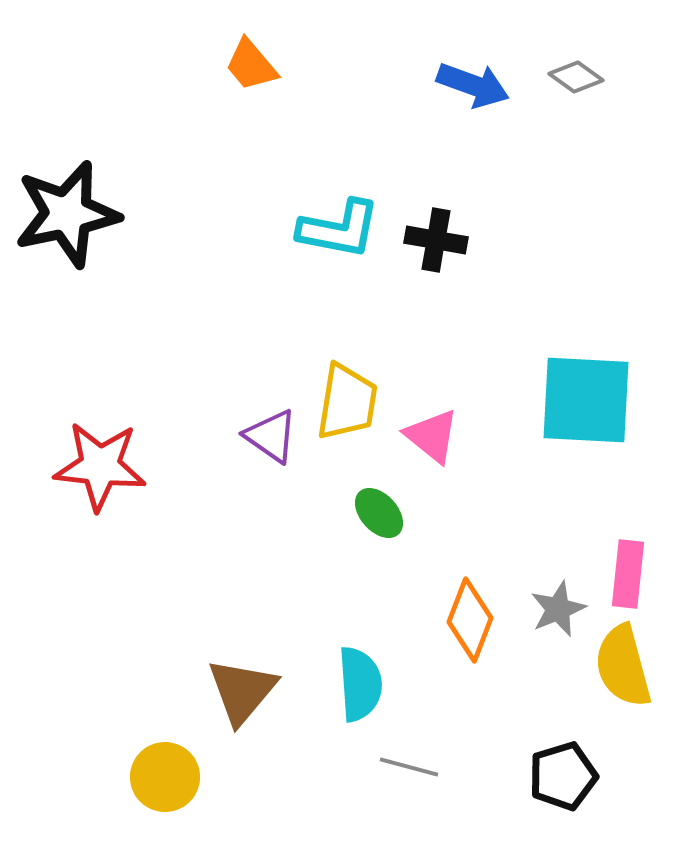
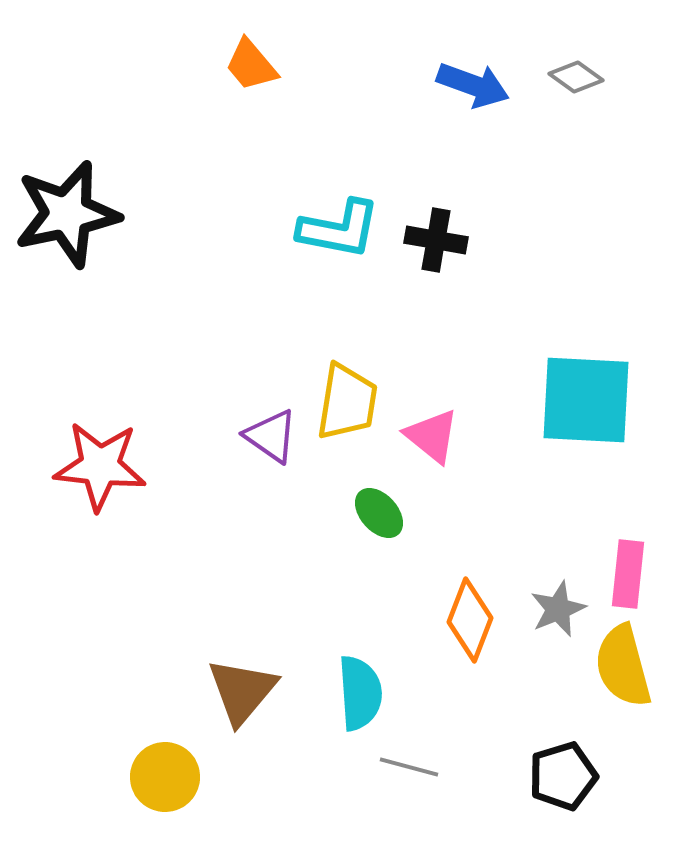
cyan semicircle: moved 9 px down
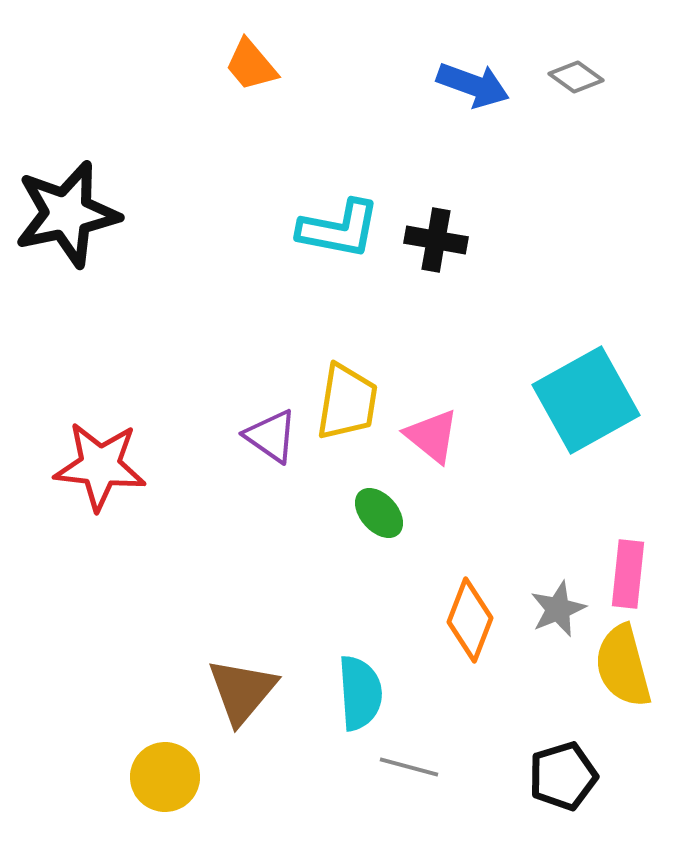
cyan square: rotated 32 degrees counterclockwise
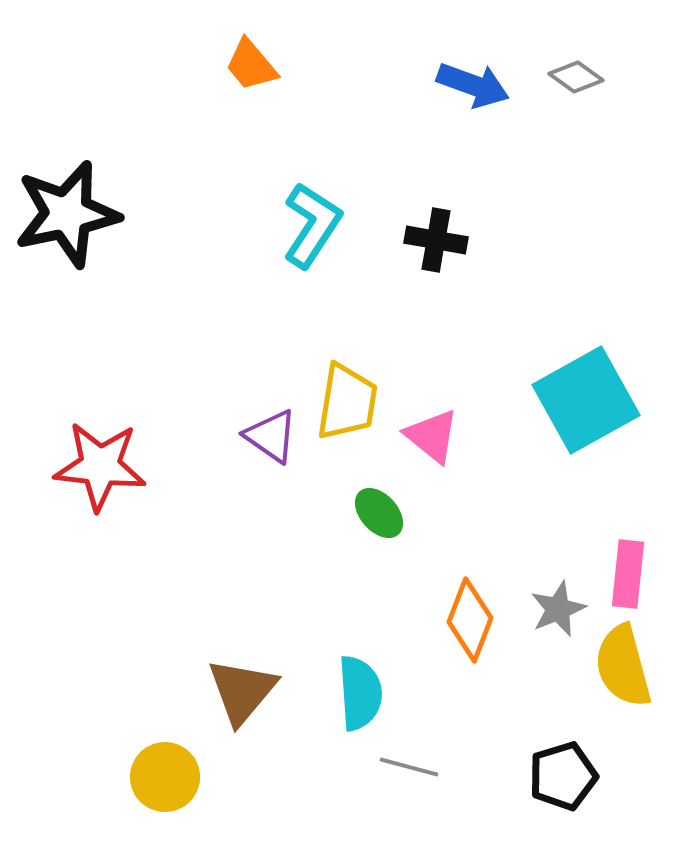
cyan L-shape: moved 27 px left, 4 px up; rotated 68 degrees counterclockwise
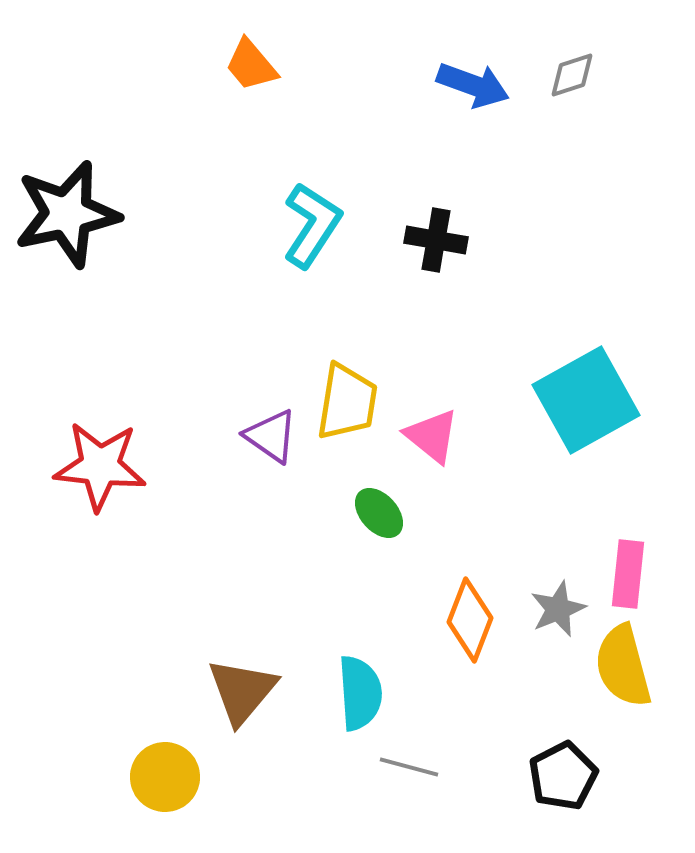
gray diamond: moved 4 px left, 2 px up; rotated 54 degrees counterclockwise
black pentagon: rotated 10 degrees counterclockwise
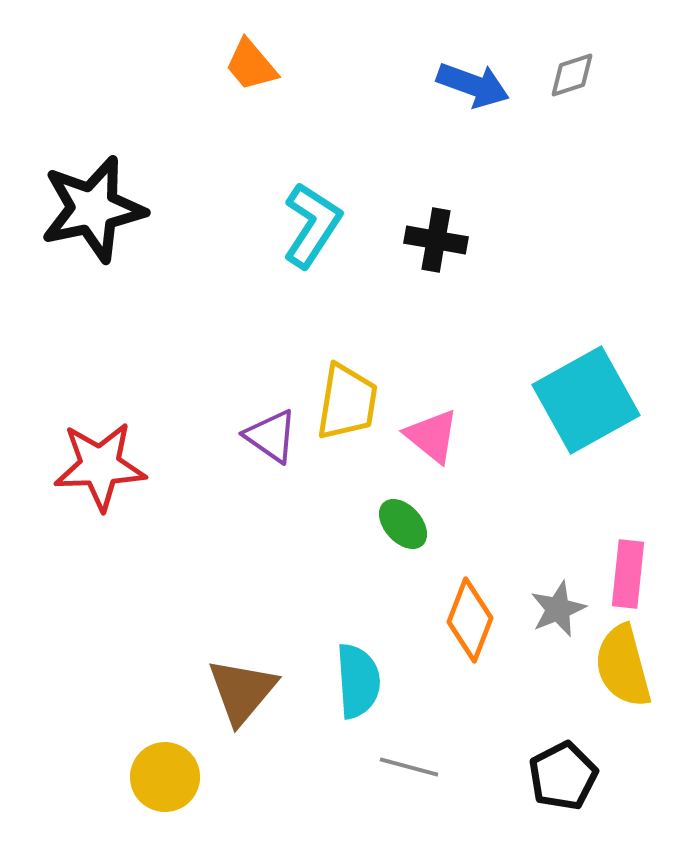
black star: moved 26 px right, 5 px up
red star: rotated 8 degrees counterclockwise
green ellipse: moved 24 px right, 11 px down
cyan semicircle: moved 2 px left, 12 px up
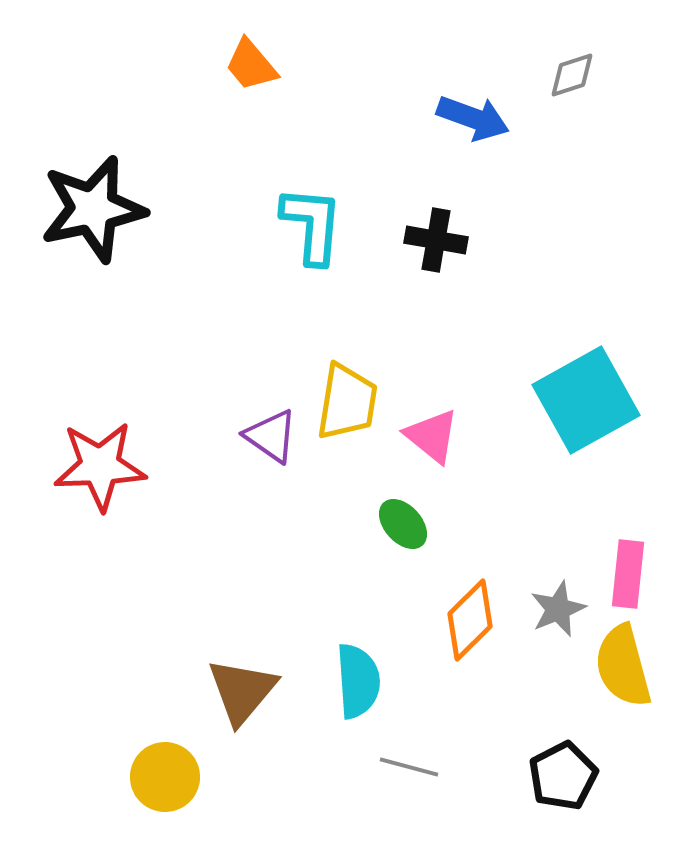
blue arrow: moved 33 px down
cyan L-shape: rotated 28 degrees counterclockwise
orange diamond: rotated 24 degrees clockwise
